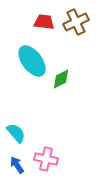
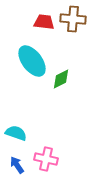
brown cross: moved 3 px left, 3 px up; rotated 30 degrees clockwise
cyan semicircle: rotated 30 degrees counterclockwise
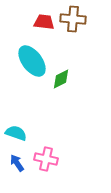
blue arrow: moved 2 px up
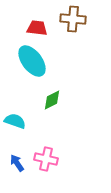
red trapezoid: moved 7 px left, 6 px down
green diamond: moved 9 px left, 21 px down
cyan semicircle: moved 1 px left, 12 px up
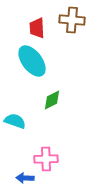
brown cross: moved 1 px left, 1 px down
red trapezoid: rotated 100 degrees counterclockwise
pink cross: rotated 15 degrees counterclockwise
blue arrow: moved 8 px right, 15 px down; rotated 54 degrees counterclockwise
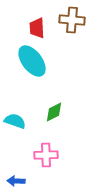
green diamond: moved 2 px right, 12 px down
pink cross: moved 4 px up
blue arrow: moved 9 px left, 3 px down
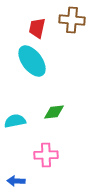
red trapezoid: rotated 15 degrees clockwise
green diamond: rotated 20 degrees clockwise
cyan semicircle: rotated 30 degrees counterclockwise
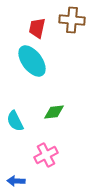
cyan semicircle: rotated 105 degrees counterclockwise
pink cross: rotated 25 degrees counterclockwise
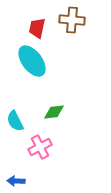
pink cross: moved 6 px left, 8 px up
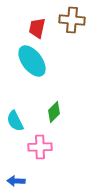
green diamond: rotated 40 degrees counterclockwise
pink cross: rotated 25 degrees clockwise
